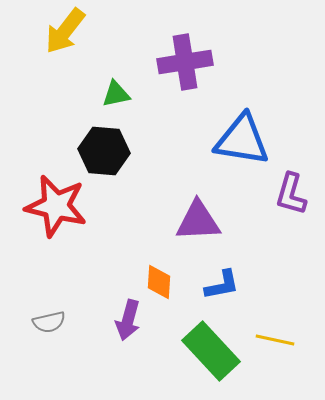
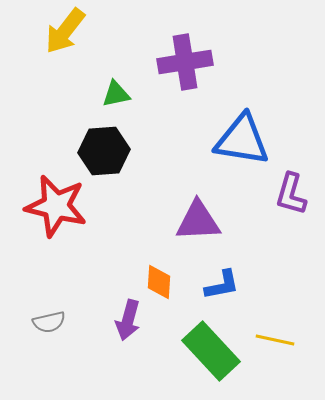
black hexagon: rotated 9 degrees counterclockwise
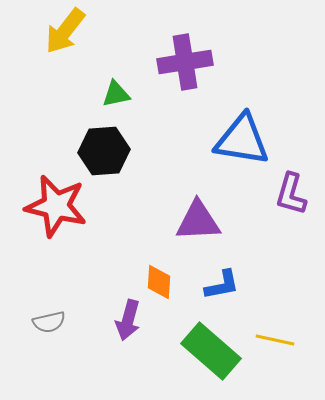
green rectangle: rotated 6 degrees counterclockwise
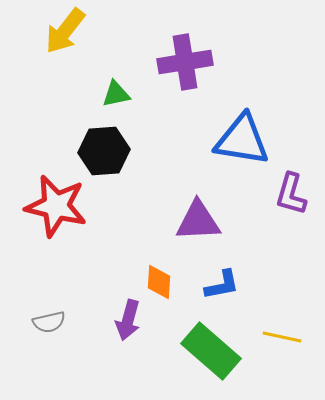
yellow line: moved 7 px right, 3 px up
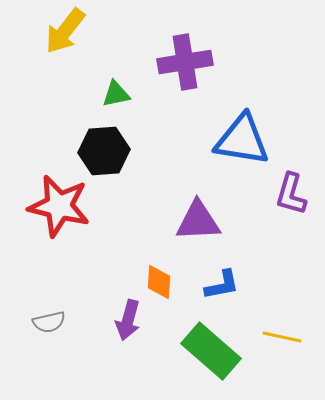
red star: moved 3 px right
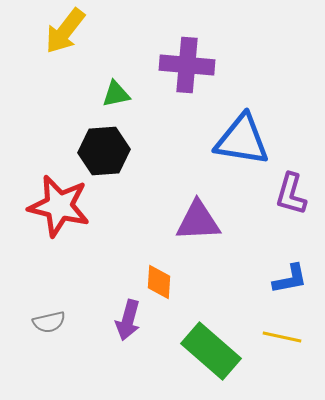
purple cross: moved 2 px right, 3 px down; rotated 14 degrees clockwise
blue L-shape: moved 68 px right, 6 px up
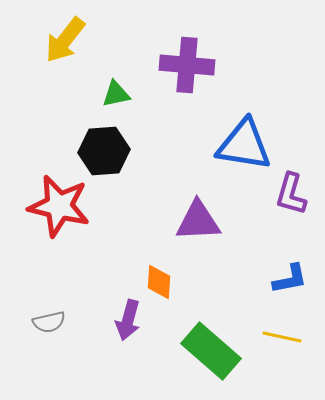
yellow arrow: moved 9 px down
blue triangle: moved 2 px right, 5 px down
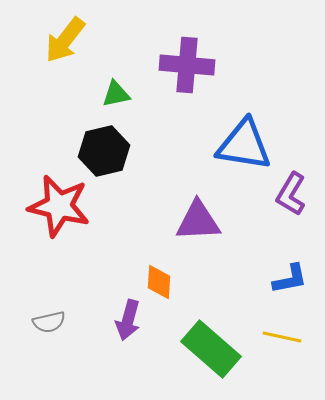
black hexagon: rotated 9 degrees counterclockwise
purple L-shape: rotated 15 degrees clockwise
green rectangle: moved 2 px up
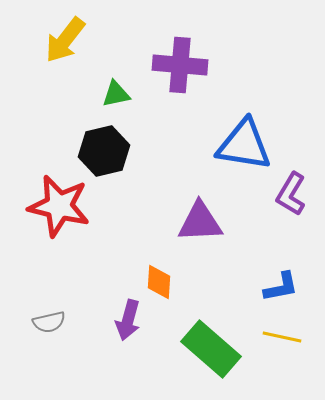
purple cross: moved 7 px left
purple triangle: moved 2 px right, 1 px down
blue L-shape: moved 9 px left, 8 px down
